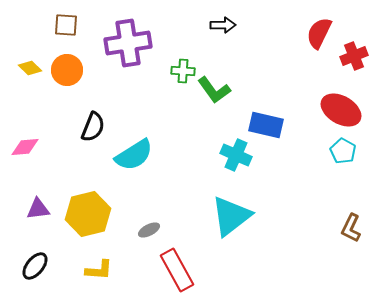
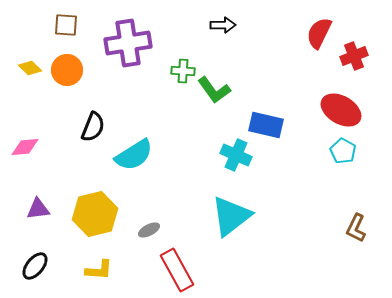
yellow hexagon: moved 7 px right
brown L-shape: moved 5 px right
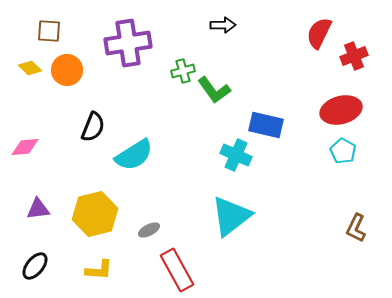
brown square: moved 17 px left, 6 px down
green cross: rotated 20 degrees counterclockwise
red ellipse: rotated 45 degrees counterclockwise
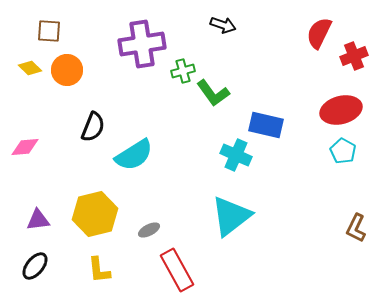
black arrow: rotated 20 degrees clockwise
purple cross: moved 14 px right, 1 px down
green L-shape: moved 1 px left, 3 px down
purple triangle: moved 11 px down
yellow L-shape: rotated 80 degrees clockwise
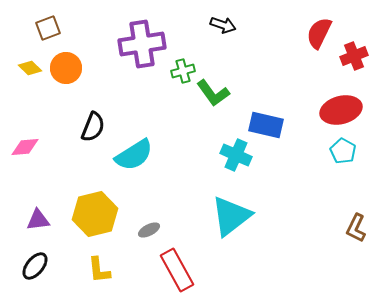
brown square: moved 1 px left, 3 px up; rotated 25 degrees counterclockwise
orange circle: moved 1 px left, 2 px up
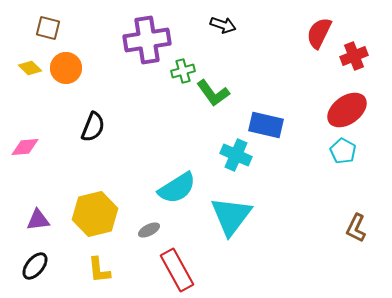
brown square: rotated 35 degrees clockwise
purple cross: moved 5 px right, 4 px up
red ellipse: moved 6 px right; rotated 21 degrees counterclockwise
cyan semicircle: moved 43 px right, 33 px down
cyan triangle: rotated 15 degrees counterclockwise
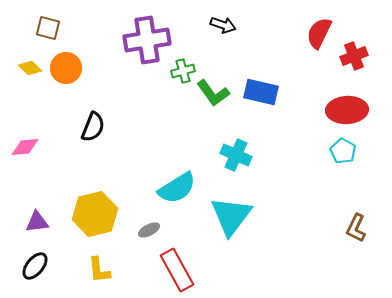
red ellipse: rotated 33 degrees clockwise
blue rectangle: moved 5 px left, 33 px up
purple triangle: moved 1 px left, 2 px down
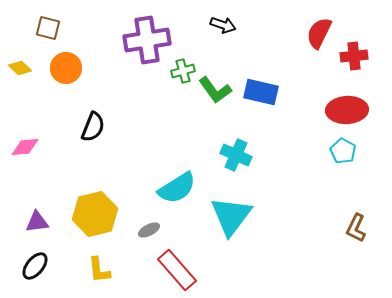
red cross: rotated 16 degrees clockwise
yellow diamond: moved 10 px left
green L-shape: moved 2 px right, 3 px up
red rectangle: rotated 12 degrees counterclockwise
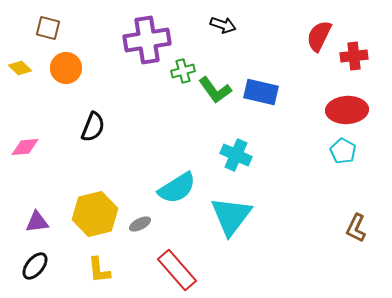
red semicircle: moved 3 px down
gray ellipse: moved 9 px left, 6 px up
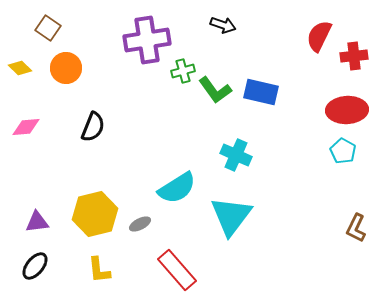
brown square: rotated 20 degrees clockwise
pink diamond: moved 1 px right, 20 px up
